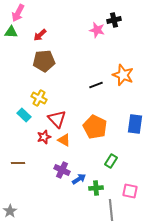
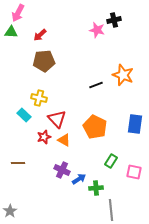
yellow cross: rotated 14 degrees counterclockwise
pink square: moved 4 px right, 19 px up
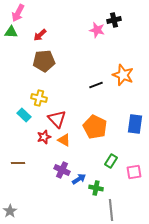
pink square: rotated 21 degrees counterclockwise
green cross: rotated 16 degrees clockwise
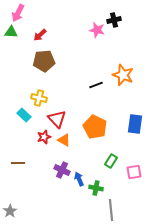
blue arrow: rotated 80 degrees counterclockwise
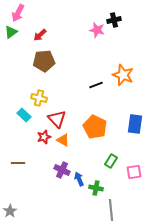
green triangle: rotated 40 degrees counterclockwise
orange triangle: moved 1 px left
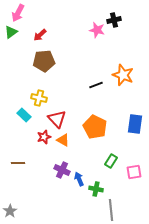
green cross: moved 1 px down
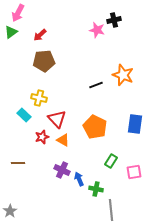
red star: moved 2 px left
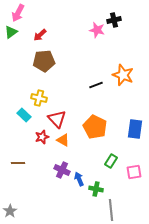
blue rectangle: moved 5 px down
